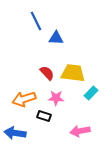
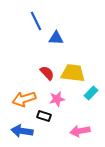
pink star: moved 1 px right, 1 px down; rotated 14 degrees counterclockwise
blue arrow: moved 7 px right, 2 px up
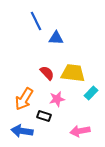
orange arrow: rotated 40 degrees counterclockwise
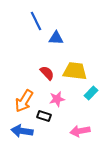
yellow trapezoid: moved 2 px right, 2 px up
orange arrow: moved 2 px down
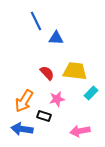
blue arrow: moved 2 px up
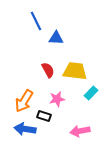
red semicircle: moved 1 px right, 3 px up; rotated 14 degrees clockwise
blue arrow: moved 3 px right
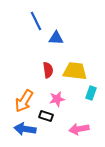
red semicircle: rotated 21 degrees clockwise
cyan rectangle: rotated 24 degrees counterclockwise
black rectangle: moved 2 px right
pink arrow: moved 1 px left, 2 px up
